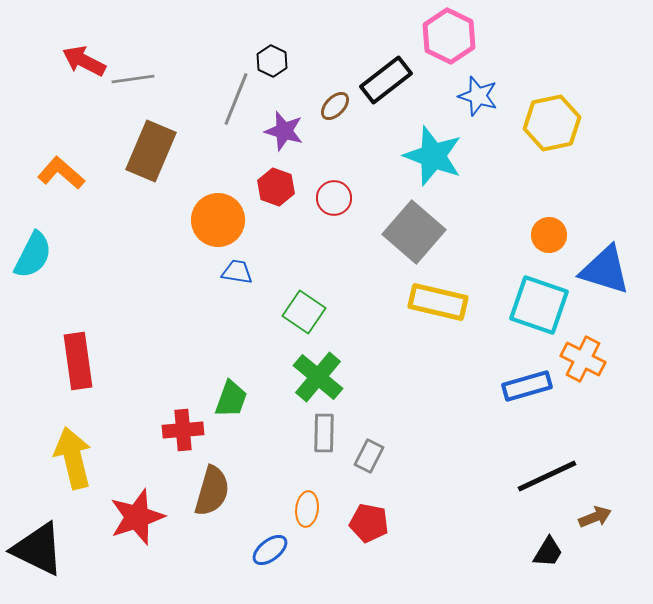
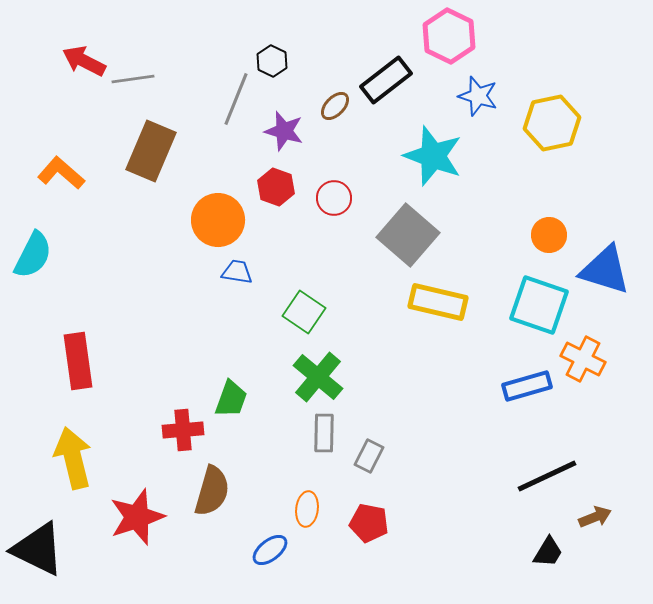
gray square at (414, 232): moved 6 px left, 3 px down
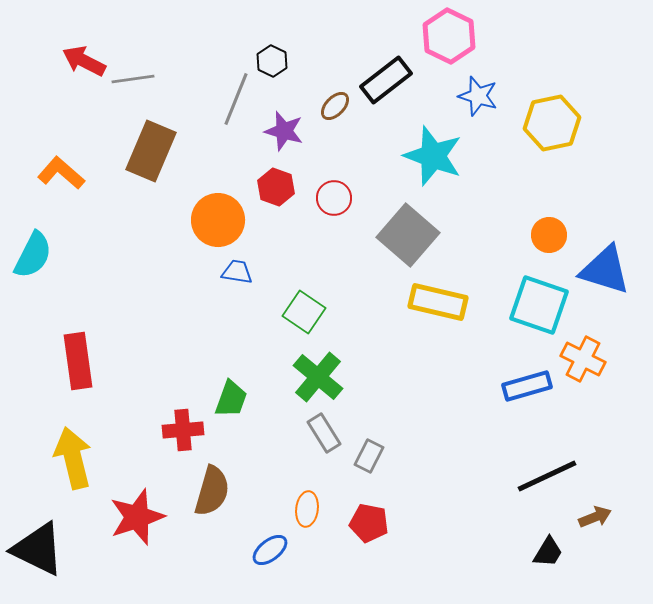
gray rectangle at (324, 433): rotated 33 degrees counterclockwise
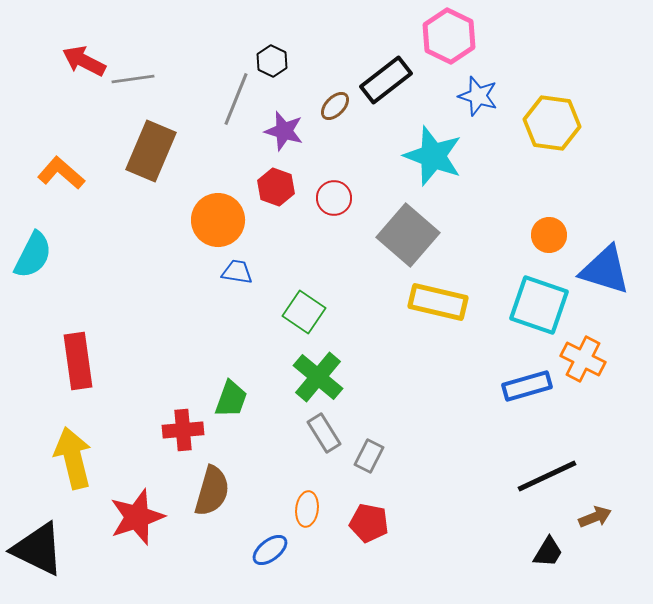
yellow hexagon at (552, 123): rotated 20 degrees clockwise
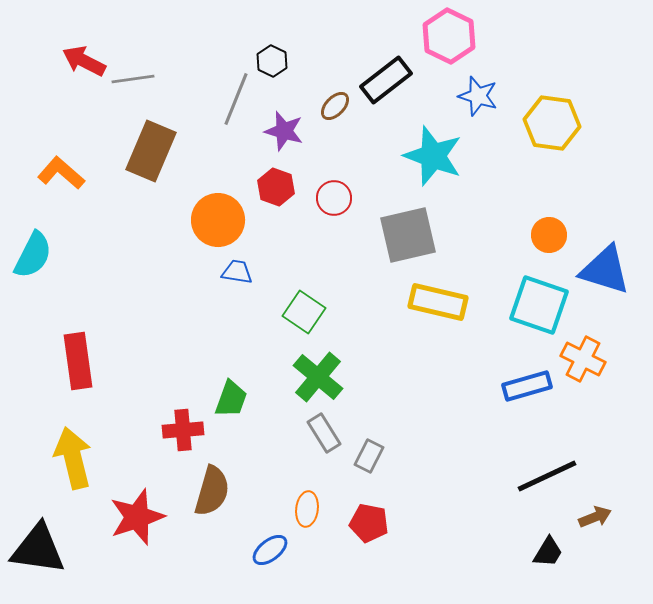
gray square at (408, 235): rotated 36 degrees clockwise
black triangle at (38, 549): rotated 18 degrees counterclockwise
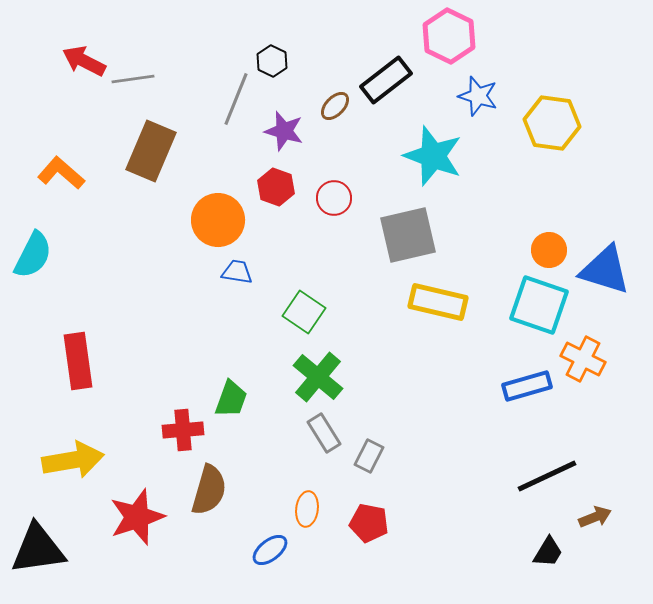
orange circle at (549, 235): moved 15 px down
yellow arrow at (73, 458): moved 2 px down; rotated 94 degrees clockwise
brown semicircle at (212, 491): moved 3 px left, 1 px up
black triangle at (38, 549): rotated 16 degrees counterclockwise
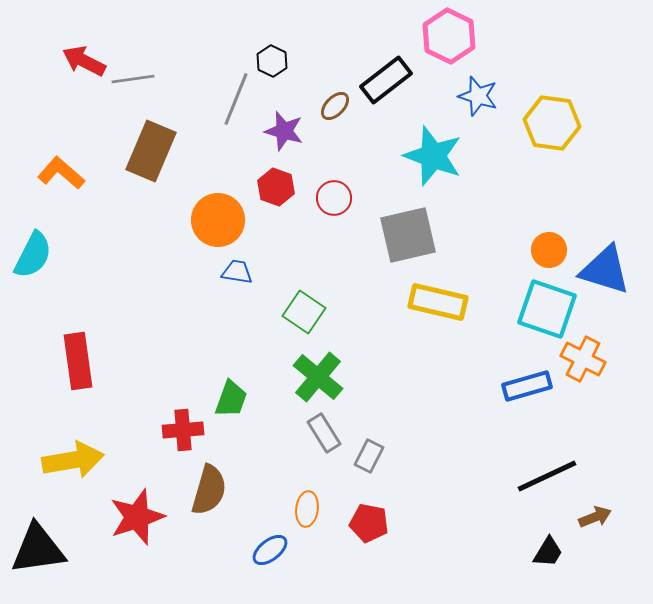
cyan square at (539, 305): moved 8 px right, 4 px down
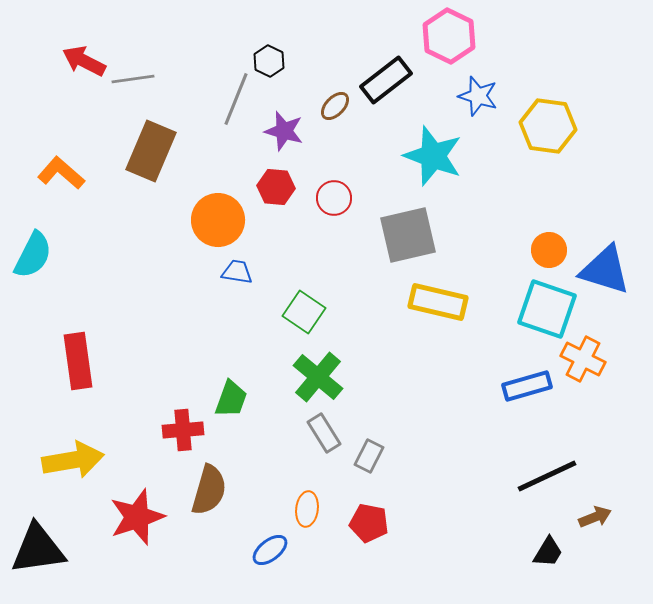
black hexagon at (272, 61): moved 3 px left
yellow hexagon at (552, 123): moved 4 px left, 3 px down
red hexagon at (276, 187): rotated 15 degrees counterclockwise
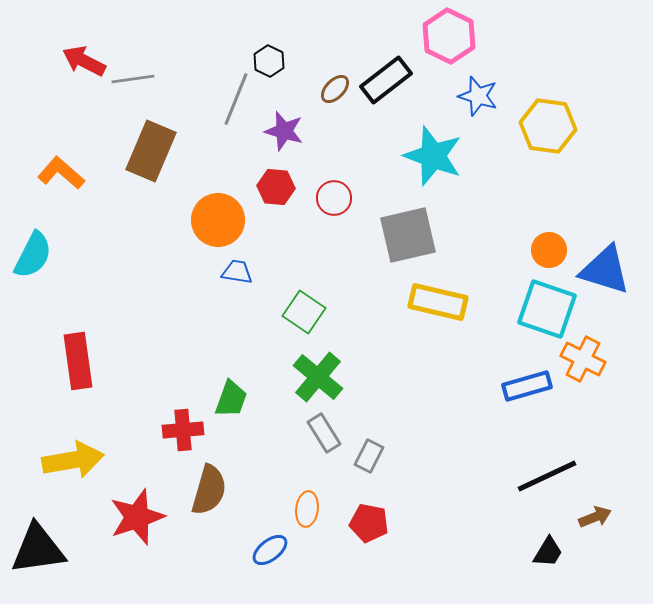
brown ellipse at (335, 106): moved 17 px up
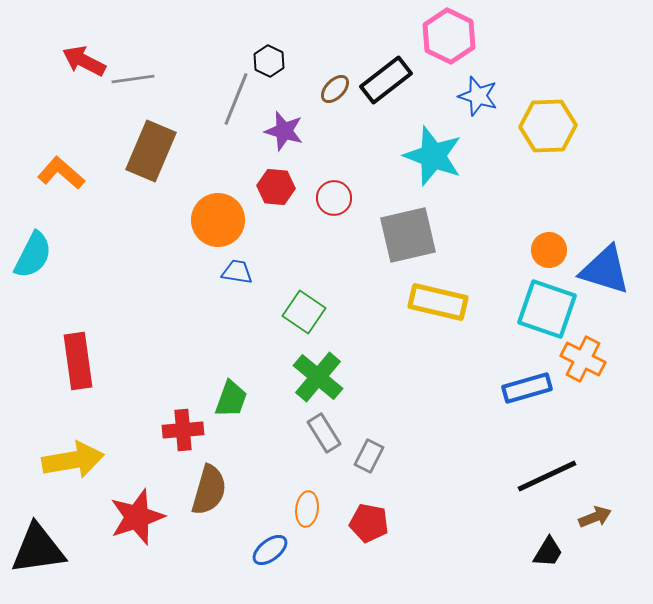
yellow hexagon at (548, 126): rotated 10 degrees counterclockwise
blue rectangle at (527, 386): moved 2 px down
